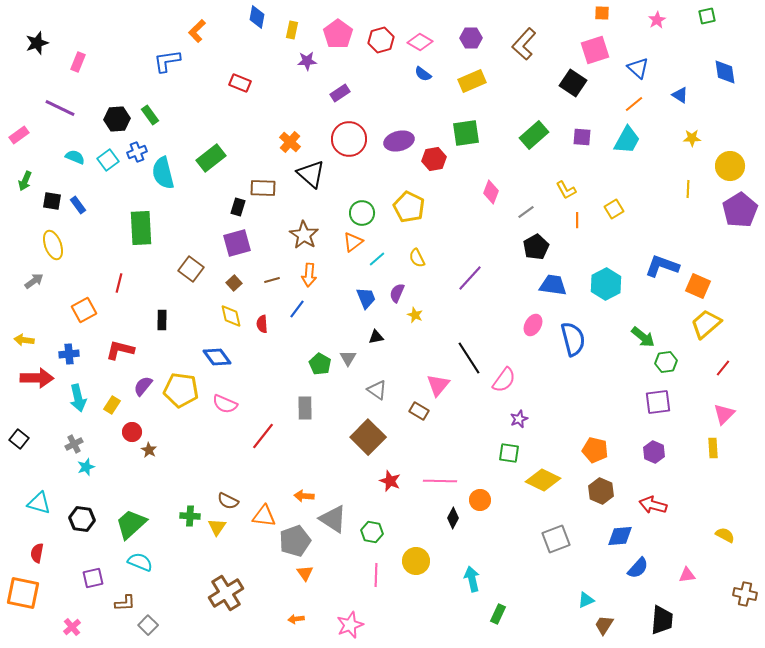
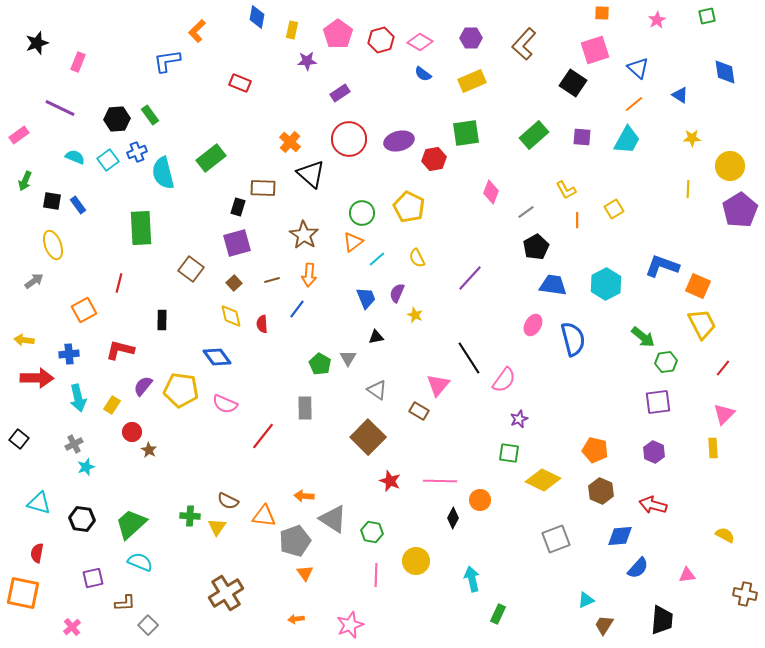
yellow trapezoid at (706, 324): moved 4 px left; rotated 104 degrees clockwise
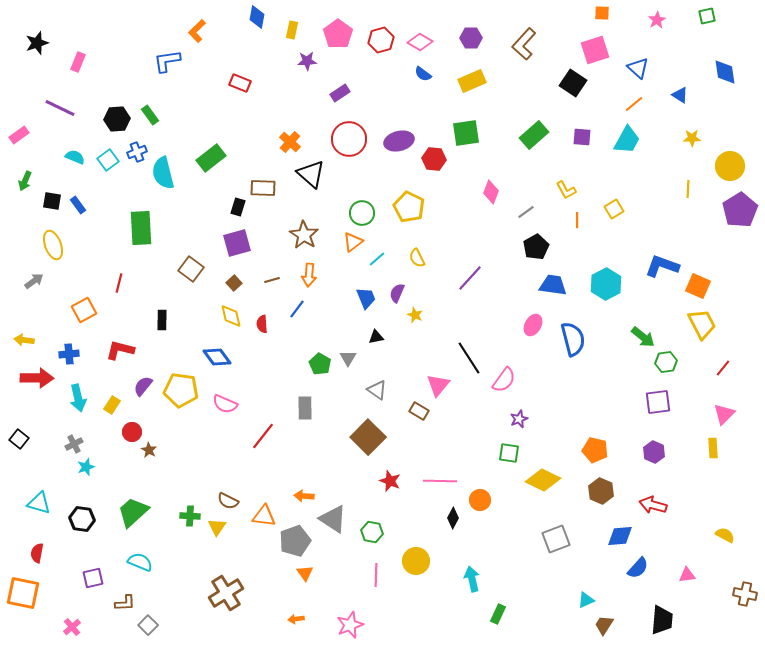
red hexagon at (434, 159): rotated 15 degrees clockwise
green trapezoid at (131, 524): moved 2 px right, 12 px up
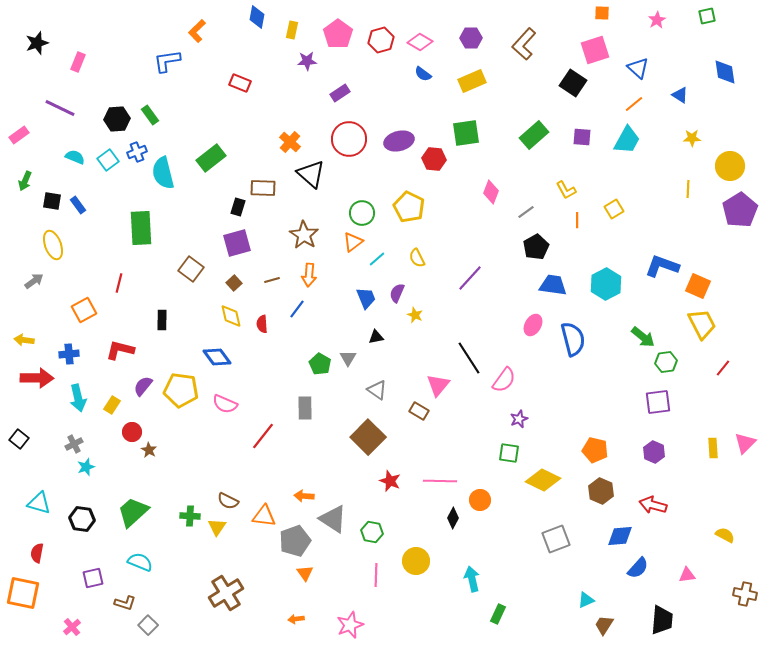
pink triangle at (724, 414): moved 21 px right, 29 px down
brown L-shape at (125, 603): rotated 20 degrees clockwise
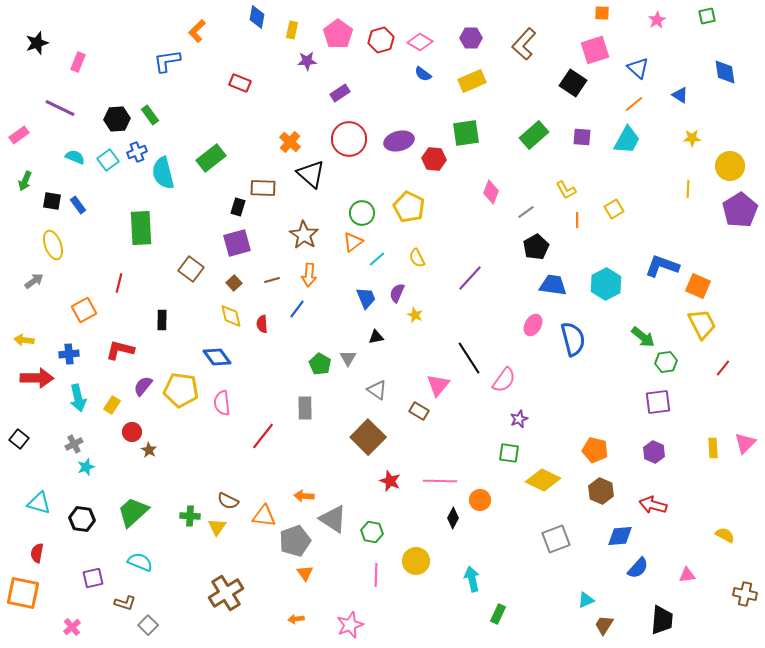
pink semicircle at (225, 404): moved 3 px left, 1 px up; rotated 60 degrees clockwise
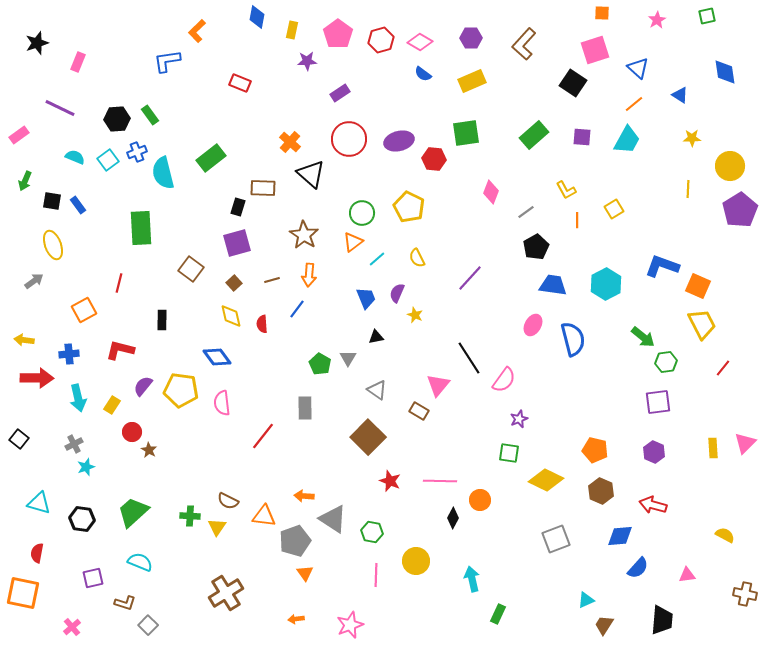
yellow diamond at (543, 480): moved 3 px right
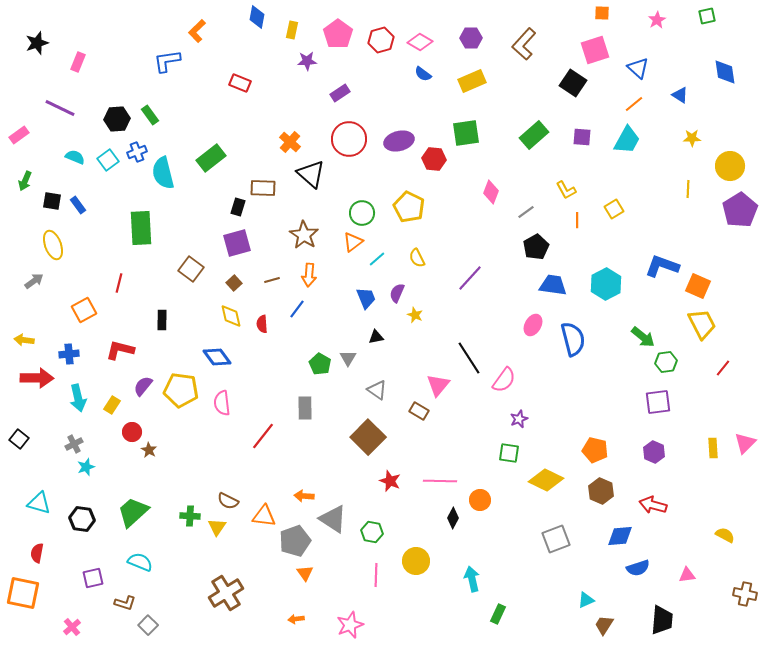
blue semicircle at (638, 568): rotated 30 degrees clockwise
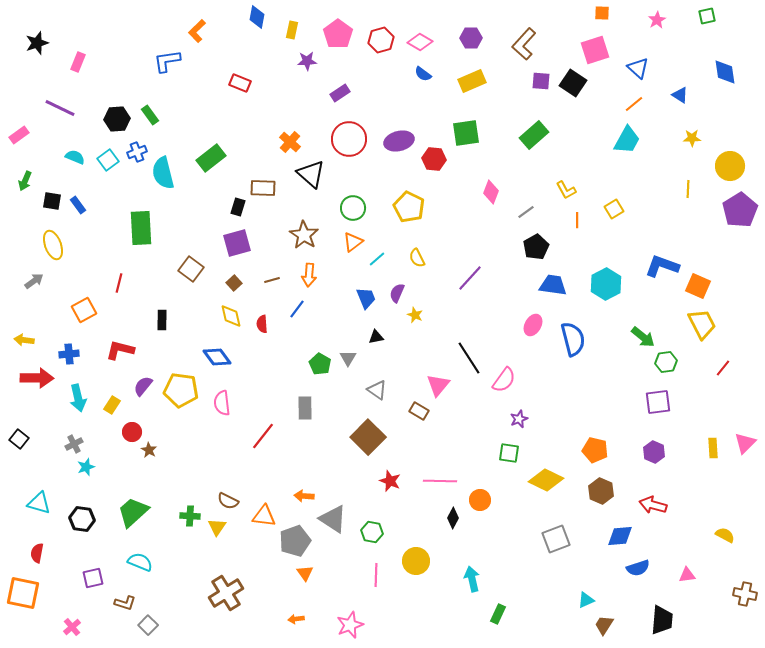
purple square at (582, 137): moved 41 px left, 56 px up
green circle at (362, 213): moved 9 px left, 5 px up
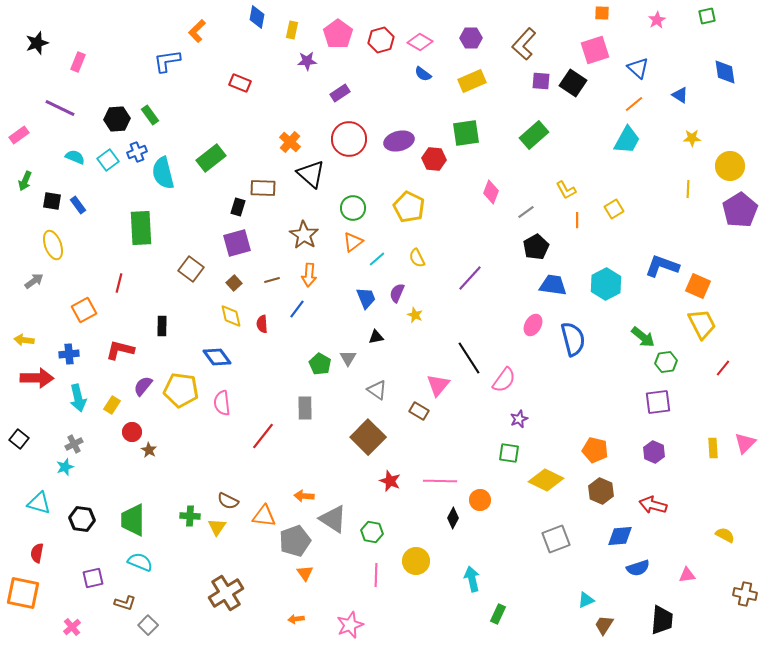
black rectangle at (162, 320): moved 6 px down
cyan star at (86, 467): moved 21 px left
green trapezoid at (133, 512): moved 8 px down; rotated 48 degrees counterclockwise
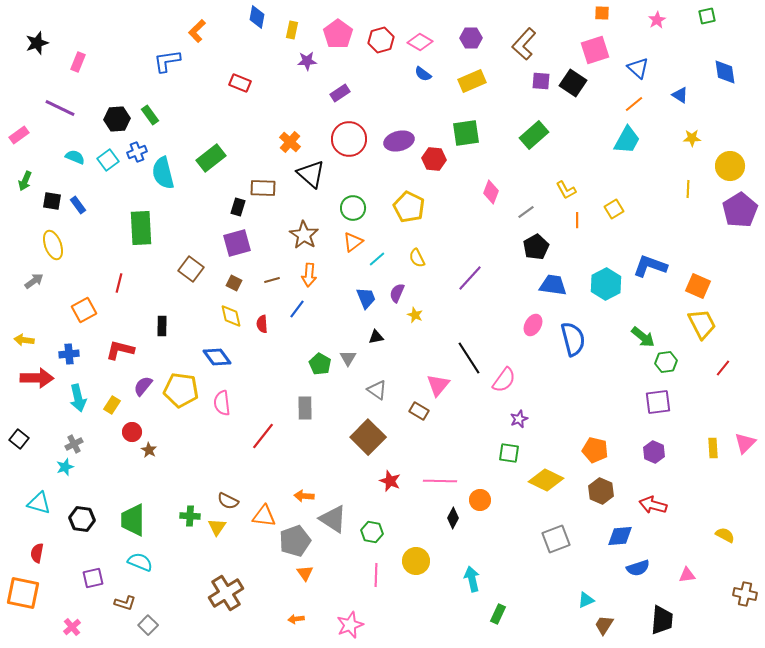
blue L-shape at (662, 266): moved 12 px left
brown square at (234, 283): rotated 21 degrees counterclockwise
